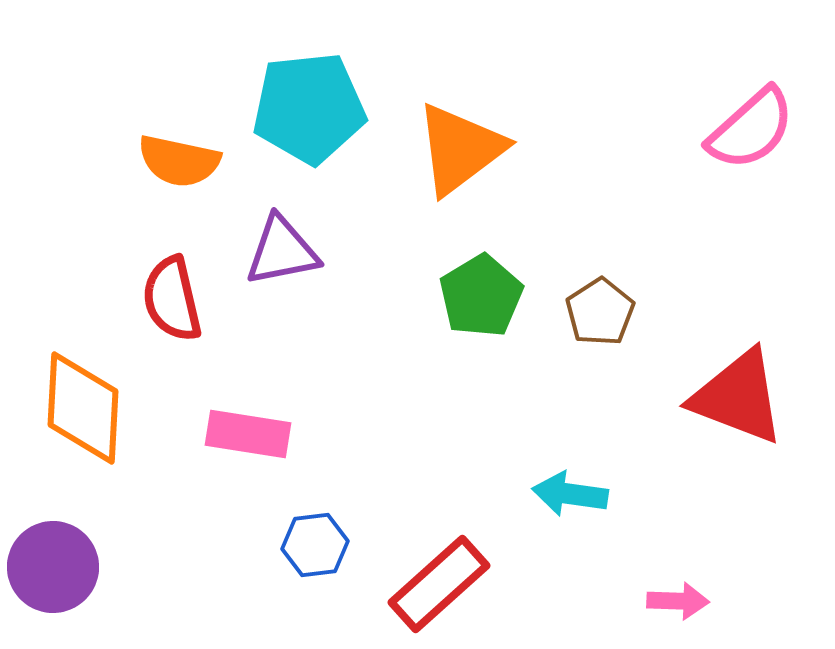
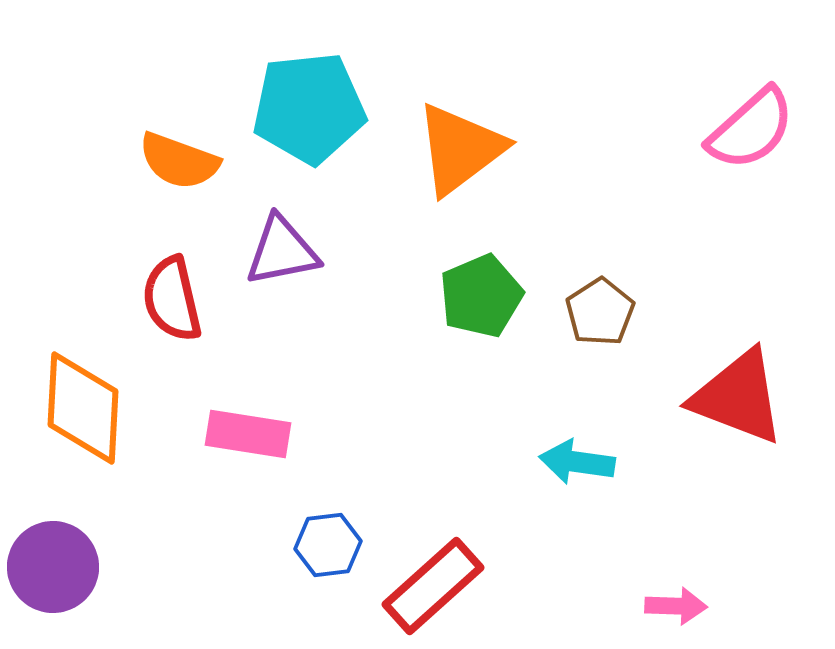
orange semicircle: rotated 8 degrees clockwise
green pentagon: rotated 8 degrees clockwise
cyan arrow: moved 7 px right, 32 px up
blue hexagon: moved 13 px right
red rectangle: moved 6 px left, 2 px down
pink arrow: moved 2 px left, 5 px down
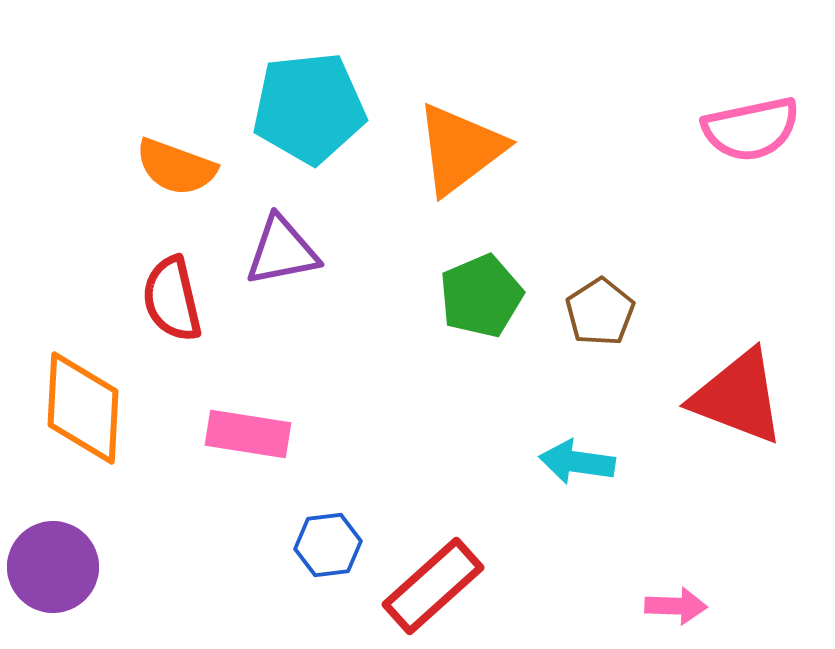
pink semicircle: rotated 30 degrees clockwise
orange semicircle: moved 3 px left, 6 px down
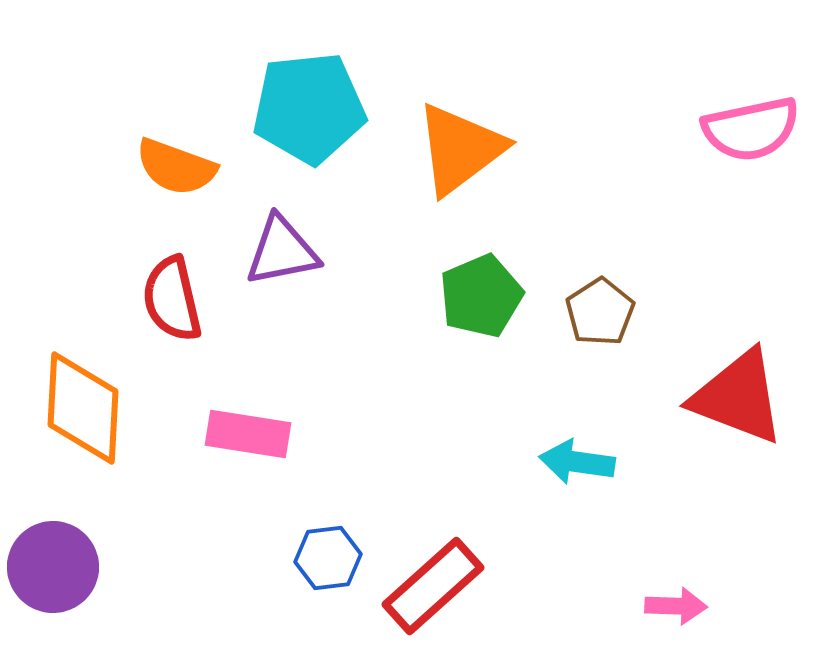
blue hexagon: moved 13 px down
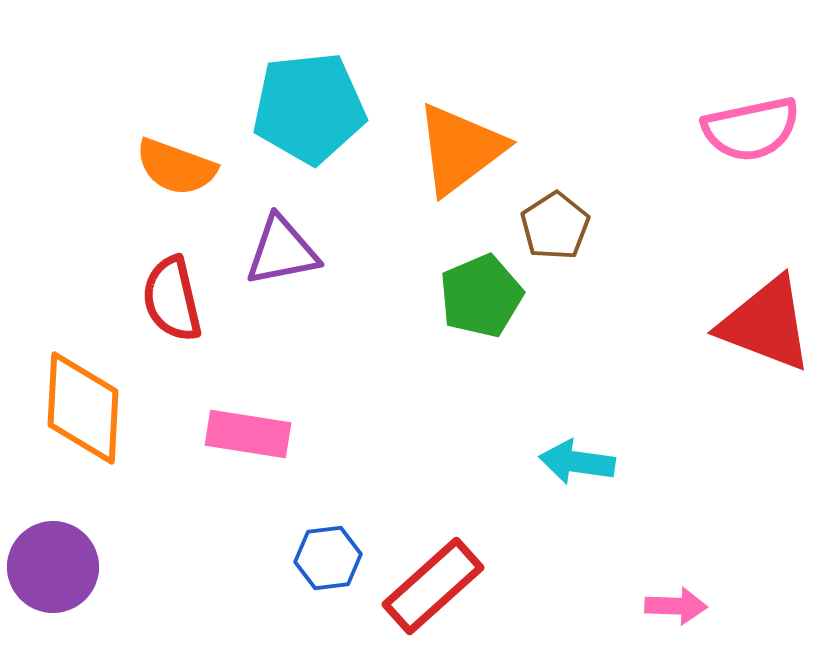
brown pentagon: moved 45 px left, 86 px up
red triangle: moved 28 px right, 73 px up
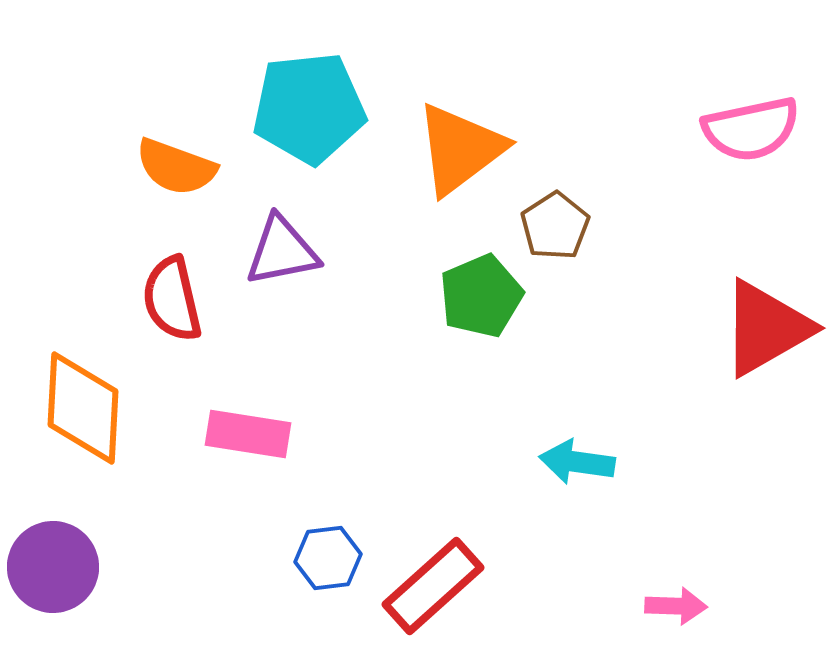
red triangle: moved 4 px down; rotated 51 degrees counterclockwise
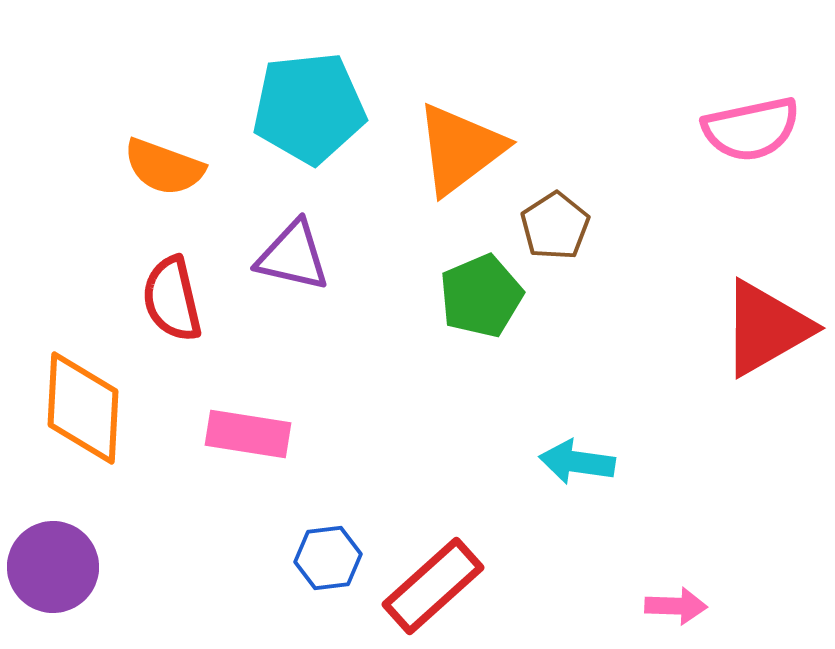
orange semicircle: moved 12 px left
purple triangle: moved 11 px right, 5 px down; rotated 24 degrees clockwise
